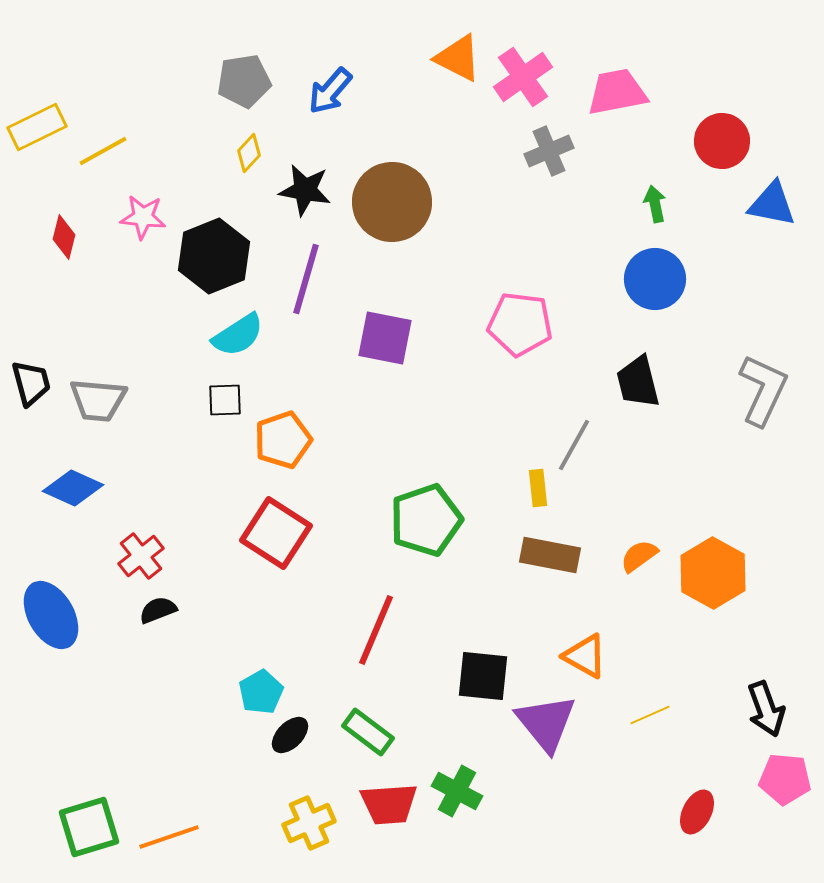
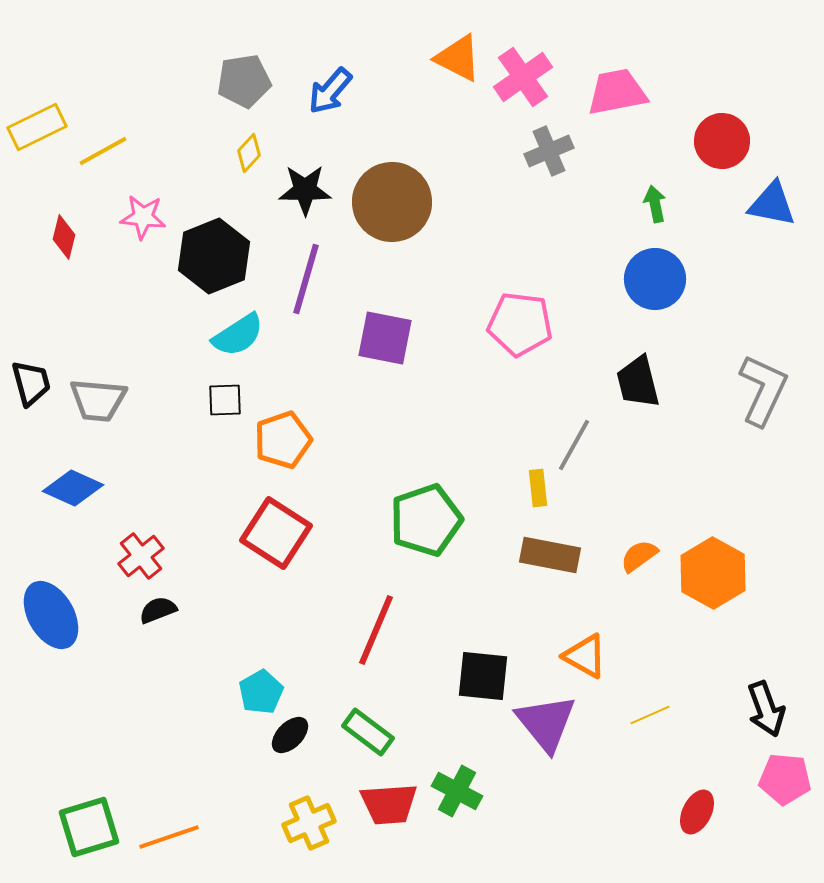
black star at (305, 190): rotated 10 degrees counterclockwise
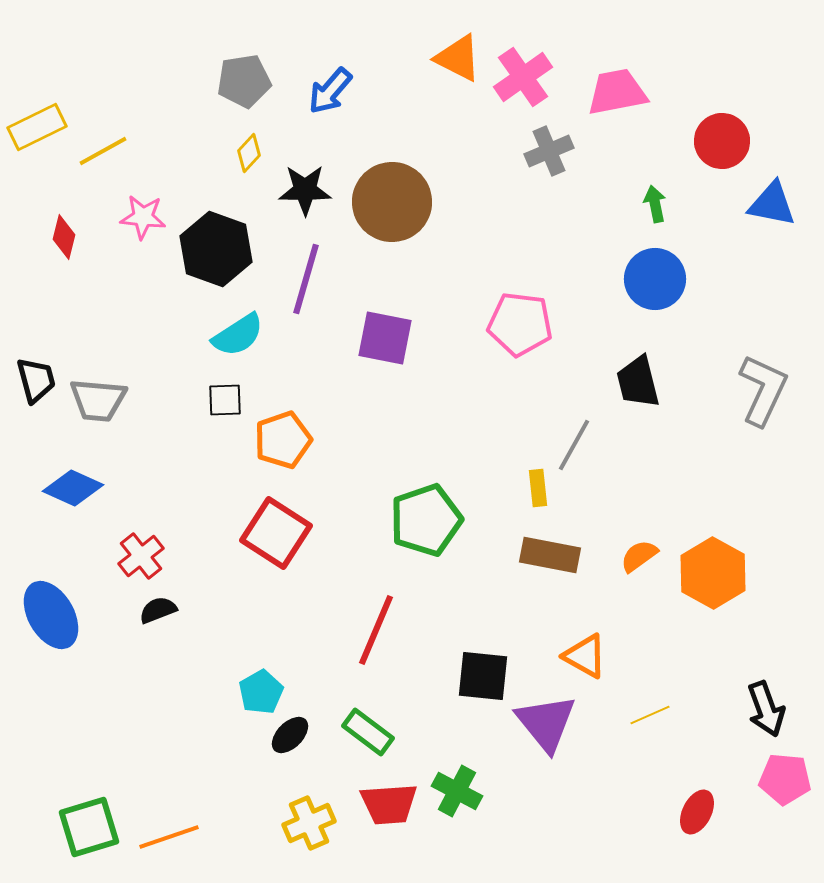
black hexagon at (214, 256): moved 2 px right, 7 px up; rotated 18 degrees counterclockwise
black trapezoid at (31, 383): moved 5 px right, 3 px up
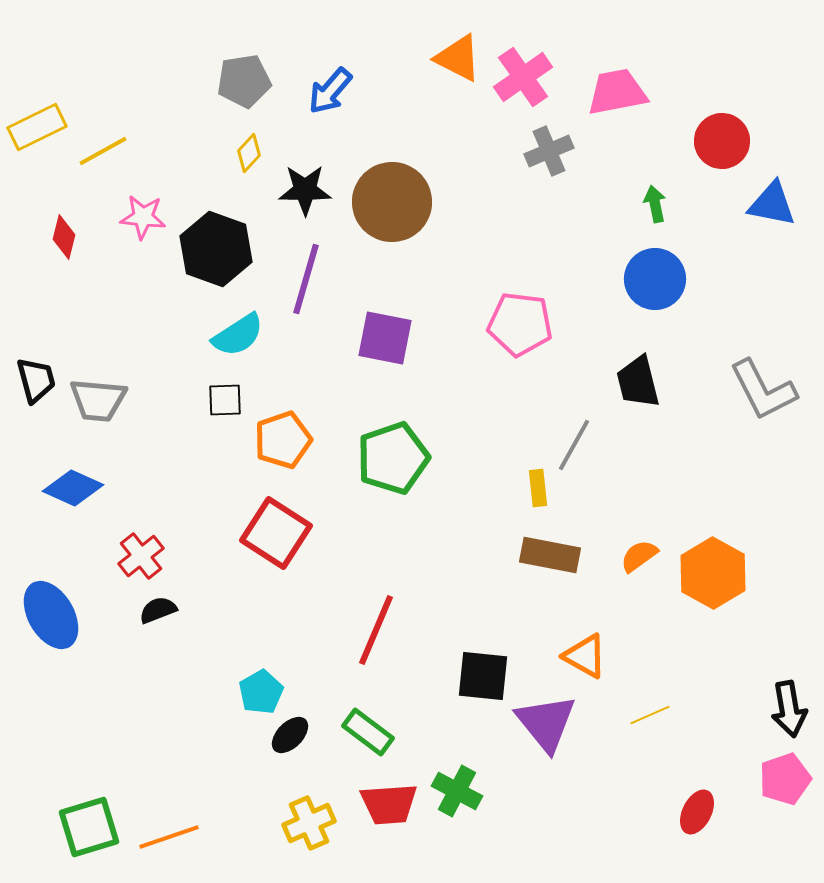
gray L-shape at (763, 390): rotated 128 degrees clockwise
green pentagon at (426, 520): moved 33 px left, 62 px up
black arrow at (766, 709): moved 23 px right; rotated 10 degrees clockwise
pink pentagon at (785, 779): rotated 24 degrees counterclockwise
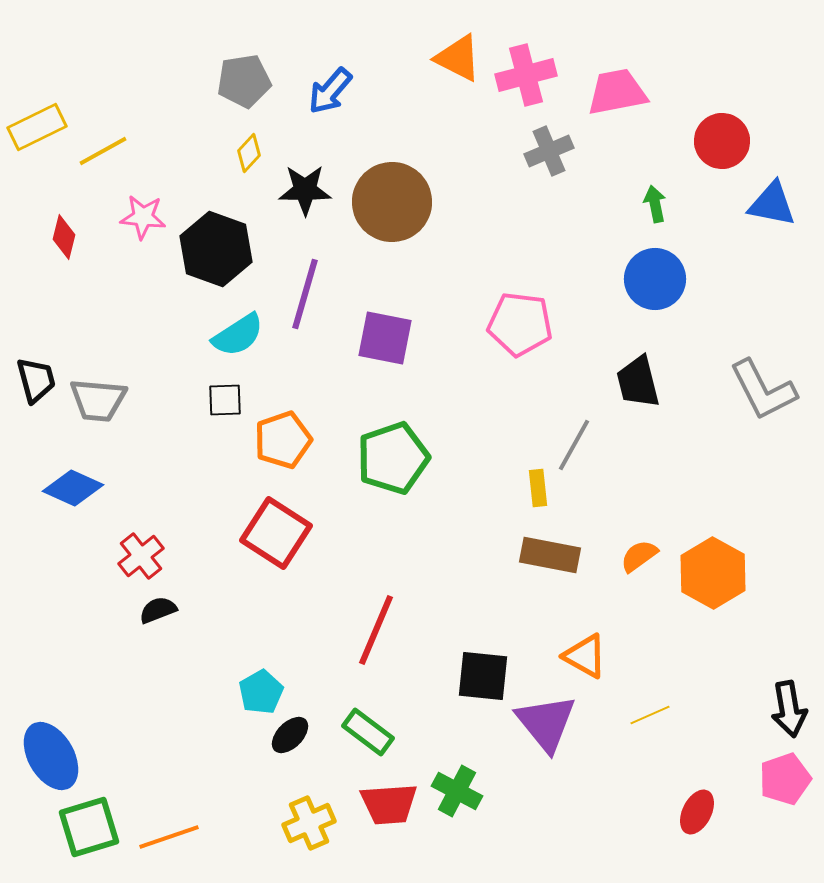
pink cross at (523, 77): moved 3 px right, 2 px up; rotated 20 degrees clockwise
purple line at (306, 279): moved 1 px left, 15 px down
blue ellipse at (51, 615): moved 141 px down
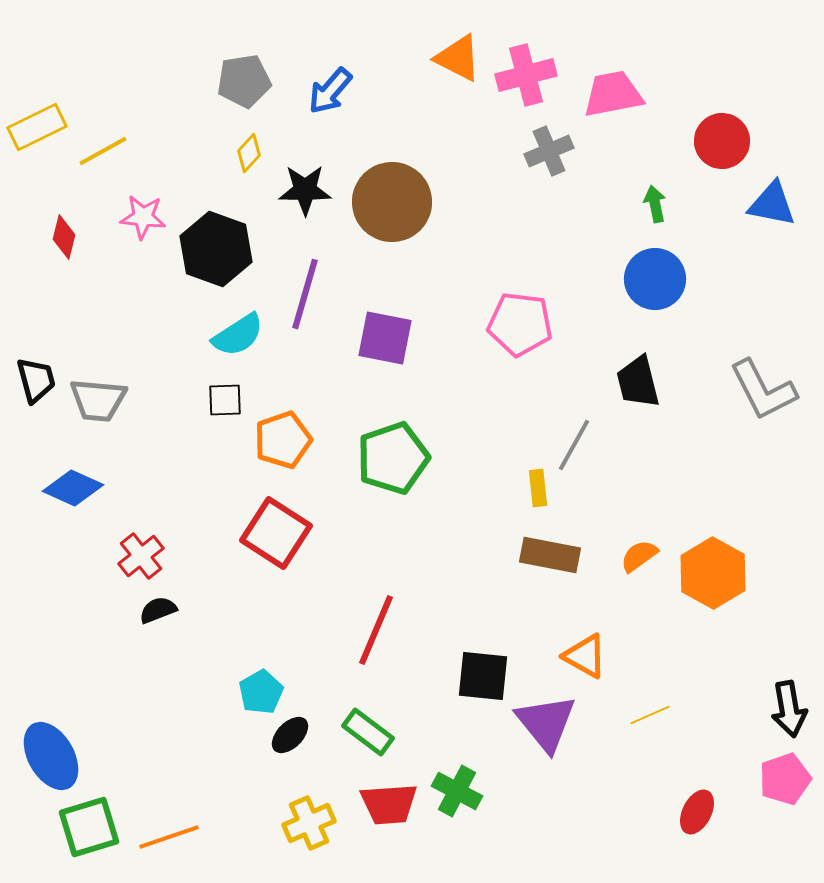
pink trapezoid at (617, 92): moved 4 px left, 2 px down
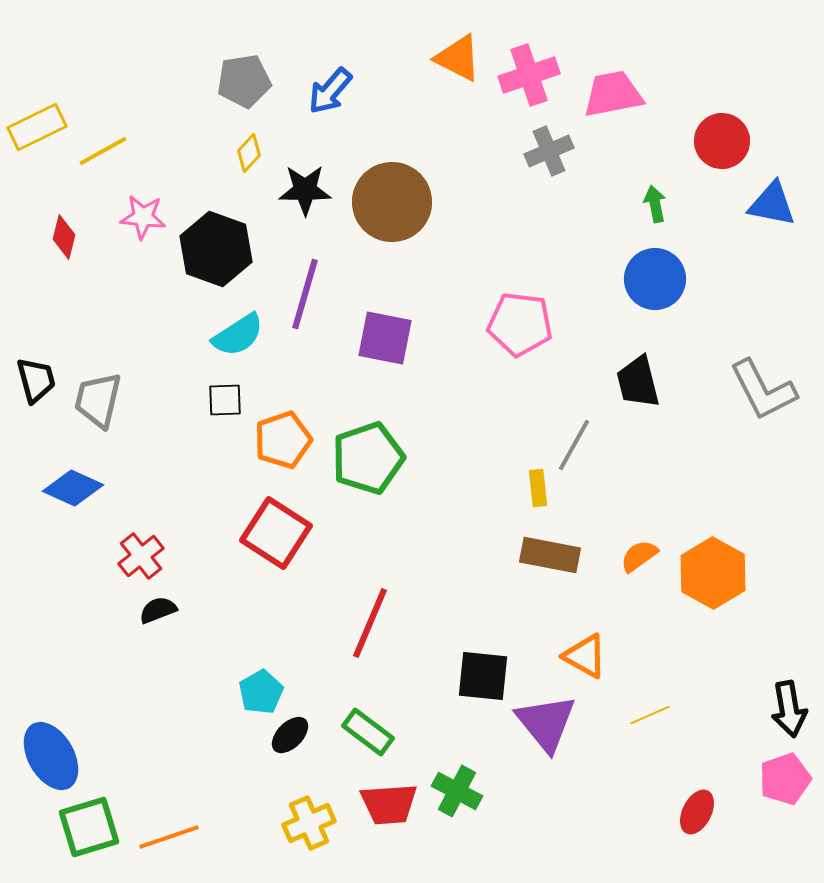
pink cross at (526, 75): moved 3 px right; rotated 4 degrees counterclockwise
gray trapezoid at (98, 400): rotated 98 degrees clockwise
green pentagon at (393, 458): moved 25 px left
red line at (376, 630): moved 6 px left, 7 px up
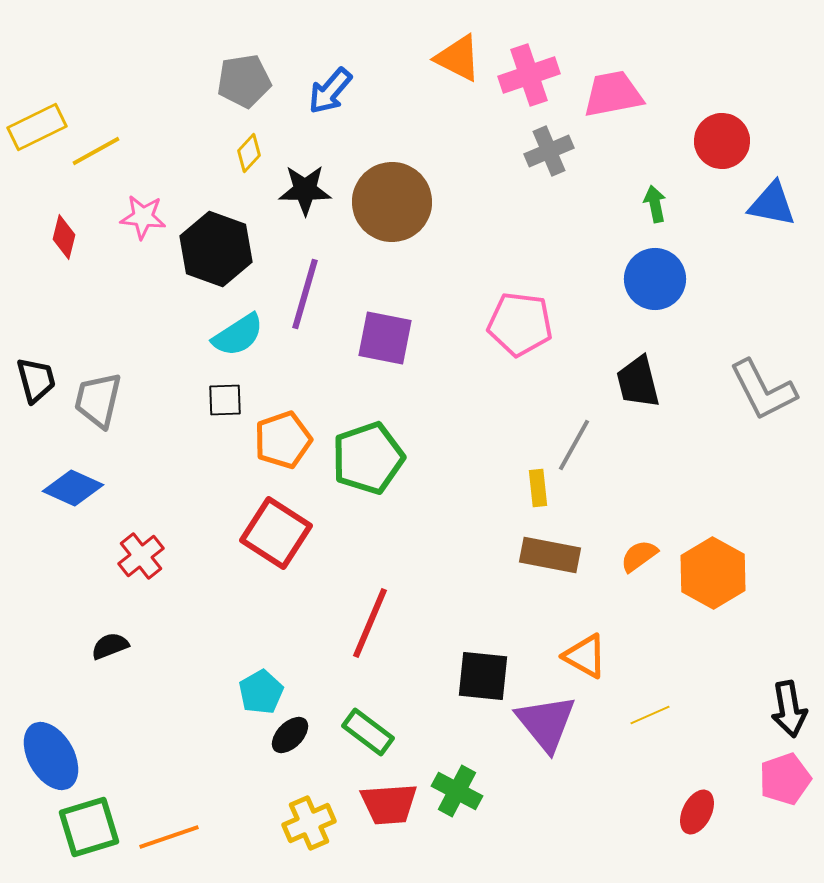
yellow line at (103, 151): moved 7 px left
black semicircle at (158, 610): moved 48 px left, 36 px down
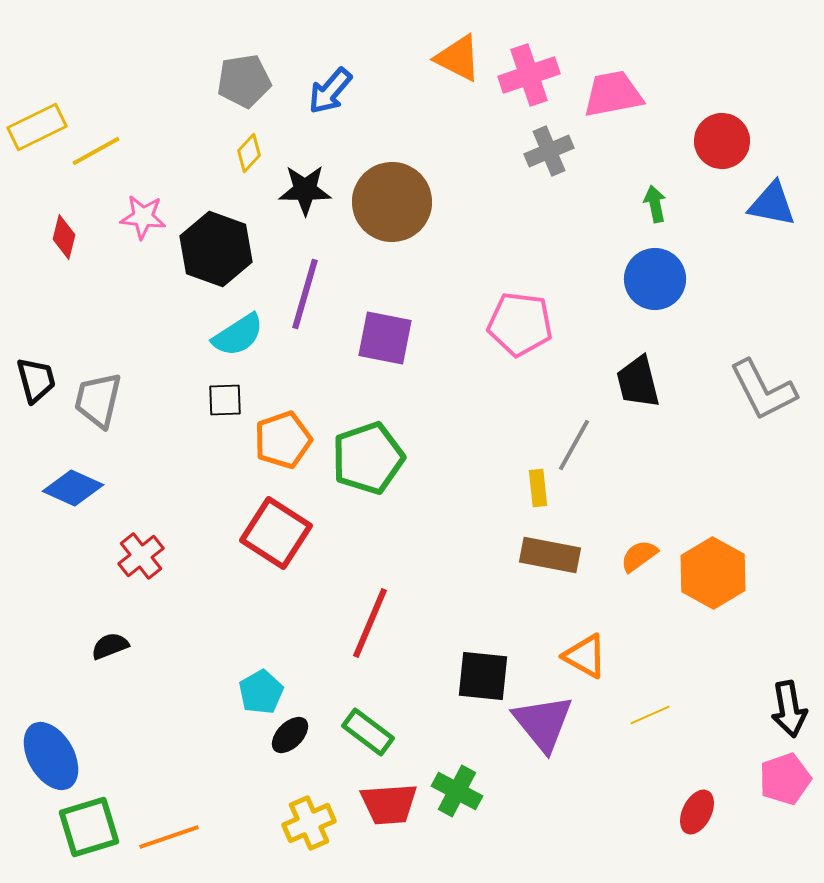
purple triangle at (546, 723): moved 3 px left
